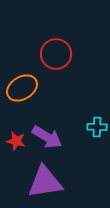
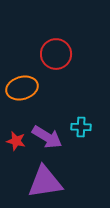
orange ellipse: rotated 16 degrees clockwise
cyan cross: moved 16 px left
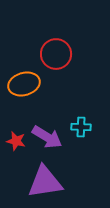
orange ellipse: moved 2 px right, 4 px up
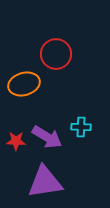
red star: rotated 12 degrees counterclockwise
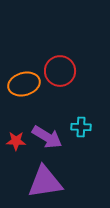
red circle: moved 4 px right, 17 px down
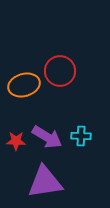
orange ellipse: moved 1 px down
cyan cross: moved 9 px down
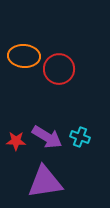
red circle: moved 1 px left, 2 px up
orange ellipse: moved 29 px up; rotated 20 degrees clockwise
cyan cross: moved 1 px left, 1 px down; rotated 18 degrees clockwise
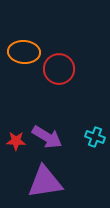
orange ellipse: moved 4 px up
cyan cross: moved 15 px right
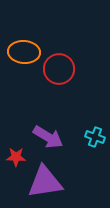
purple arrow: moved 1 px right
red star: moved 16 px down
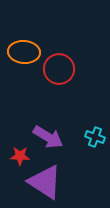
red star: moved 4 px right, 1 px up
purple triangle: rotated 42 degrees clockwise
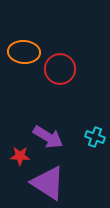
red circle: moved 1 px right
purple triangle: moved 3 px right, 1 px down
